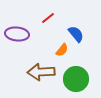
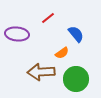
orange semicircle: moved 3 px down; rotated 16 degrees clockwise
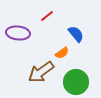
red line: moved 1 px left, 2 px up
purple ellipse: moved 1 px right, 1 px up
brown arrow: rotated 32 degrees counterclockwise
green circle: moved 3 px down
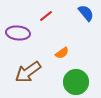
red line: moved 1 px left
blue semicircle: moved 10 px right, 21 px up
brown arrow: moved 13 px left
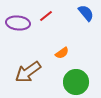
purple ellipse: moved 10 px up
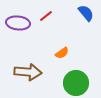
brown arrow: rotated 140 degrees counterclockwise
green circle: moved 1 px down
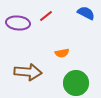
blue semicircle: rotated 24 degrees counterclockwise
orange semicircle: rotated 24 degrees clockwise
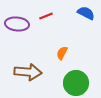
red line: rotated 16 degrees clockwise
purple ellipse: moved 1 px left, 1 px down
orange semicircle: rotated 128 degrees clockwise
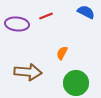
blue semicircle: moved 1 px up
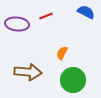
green circle: moved 3 px left, 3 px up
